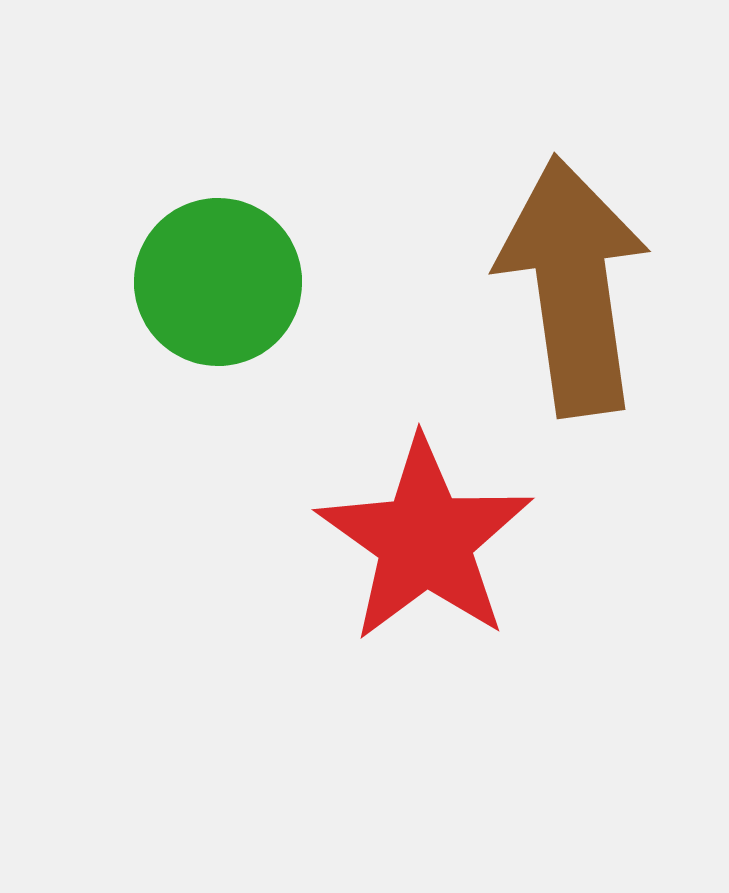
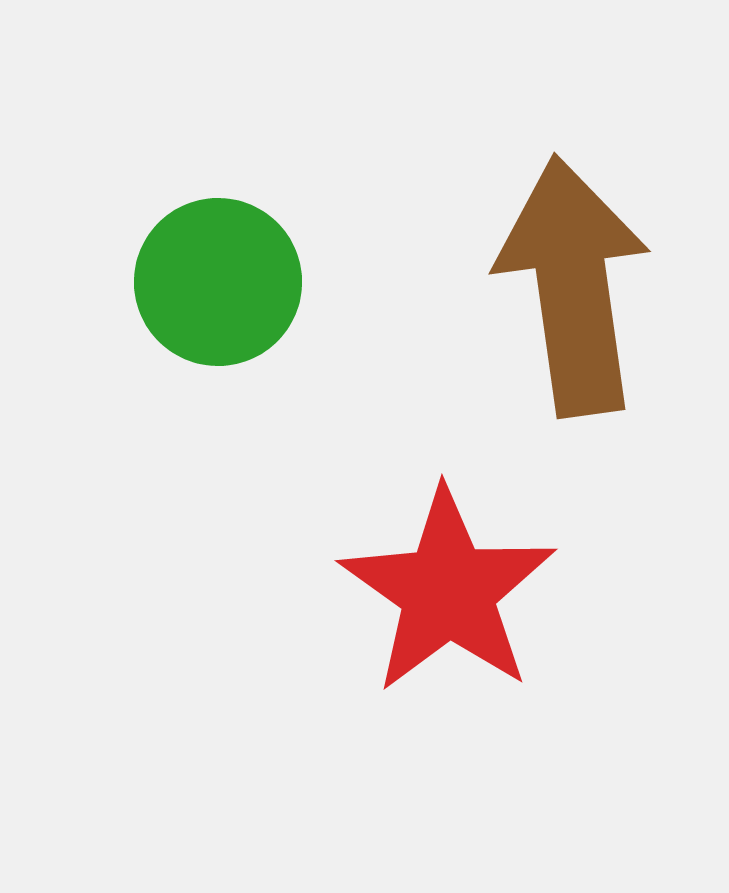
red star: moved 23 px right, 51 px down
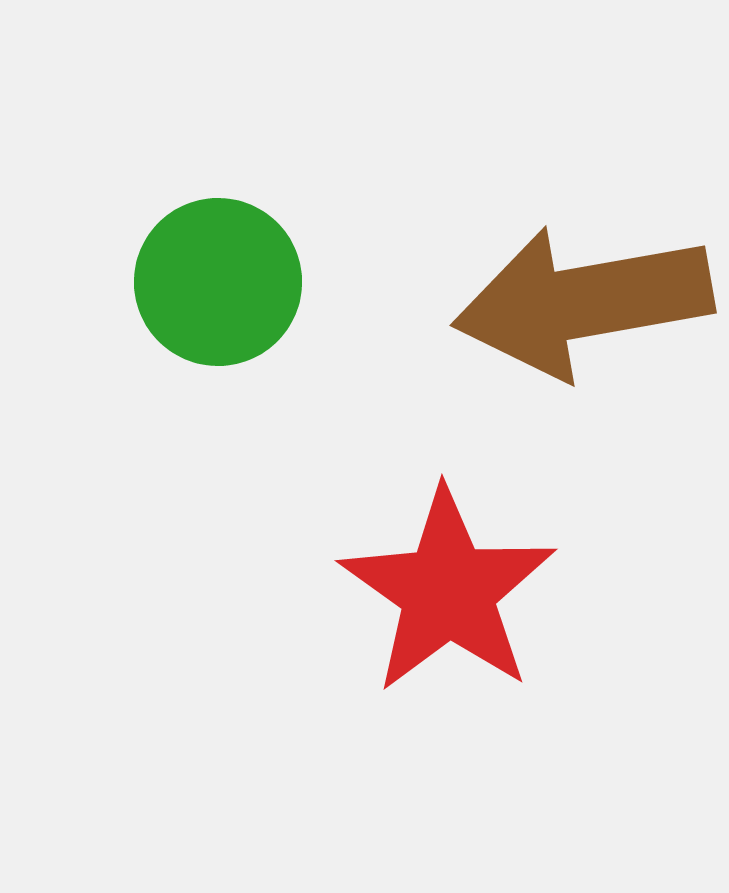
brown arrow: moved 10 px right, 16 px down; rotated 92 degrees counterclockwise
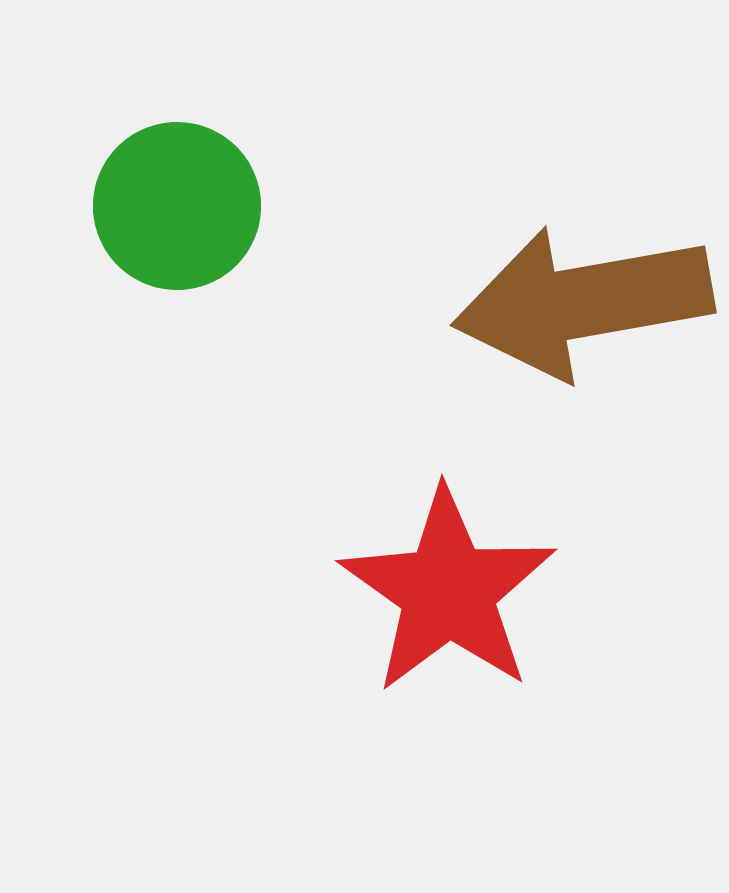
green circle: moved 41 px left, 76 px up
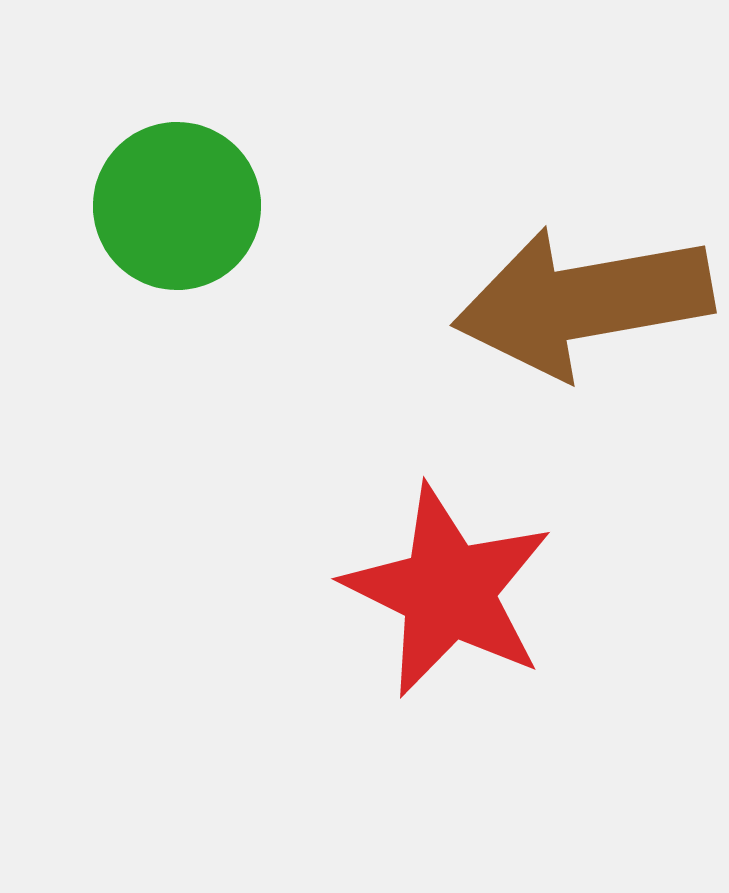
red star: rotated 9 degrees counterclockwise
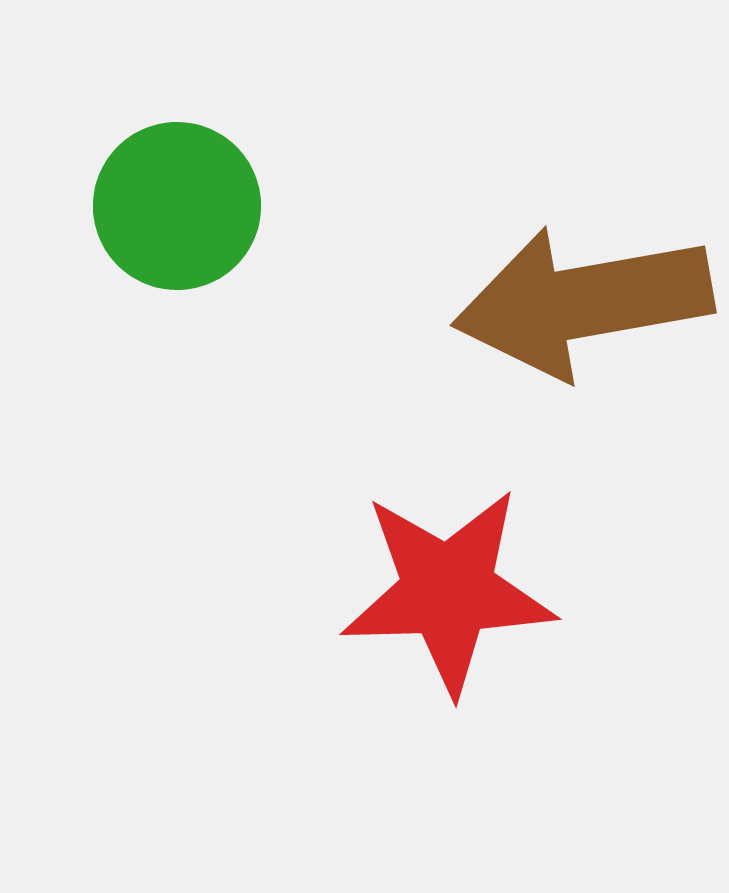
red star: rotated 28 degrees counterclockwise
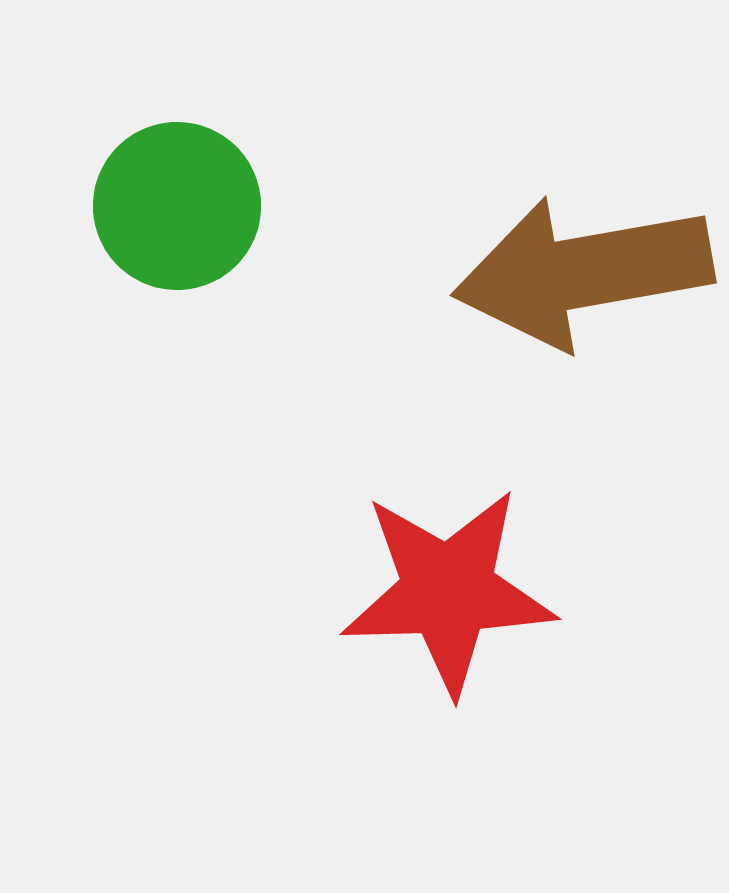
brown arrow: moved 30 px up
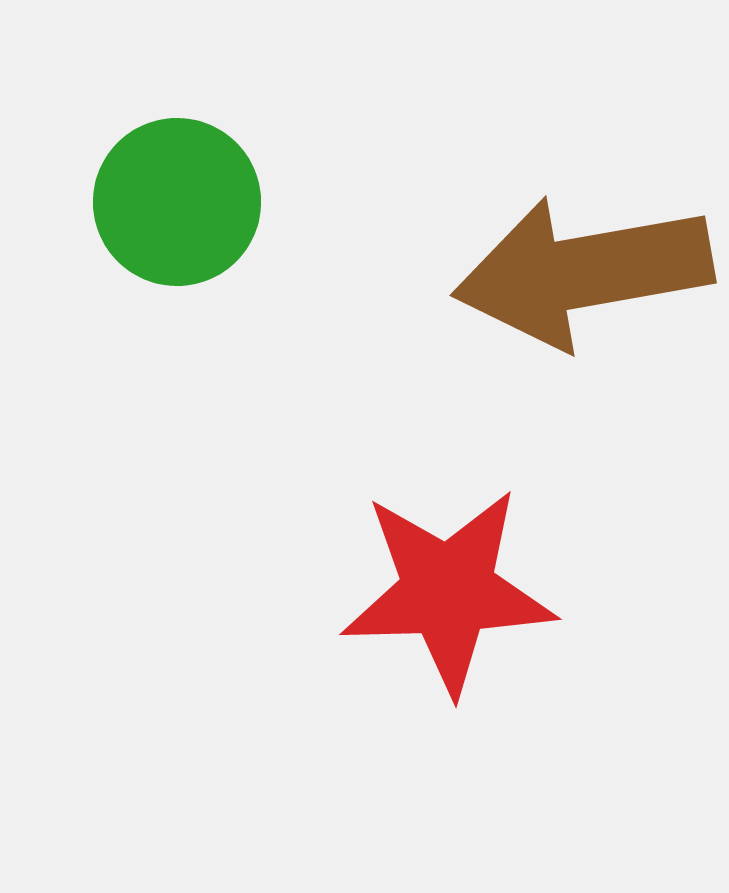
green circle: moved 4 px up
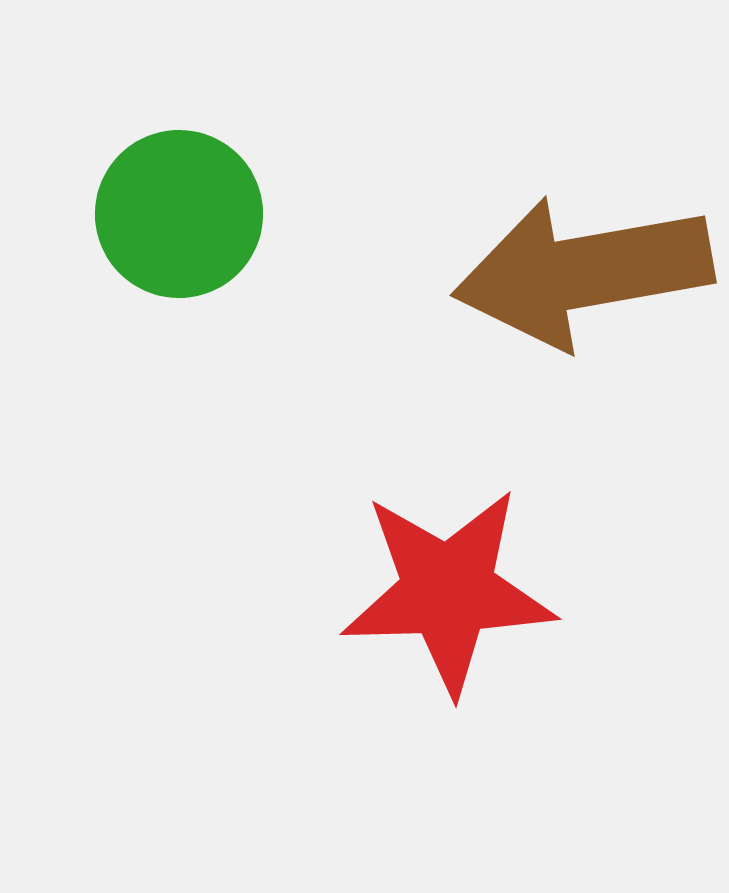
green circle: moved 2 px right, 12 px down
